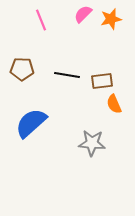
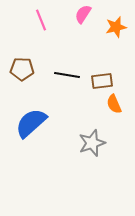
pink semicircle: rotated 12 degrees counterclockwise
orange star: moved 5 px right, 8 px down
gray star: rotated 24 degrees counterclockwise
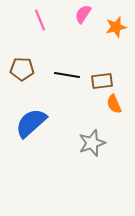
pink line: moved 1 px left
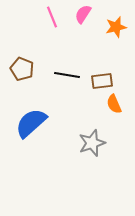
pink line: moved 12 px right, 3 px up
brown pentagon: rotated 20 degrees clockwise
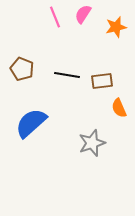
pink line: moved 3 px right
orange semicircle: moved 5 px right, 4 px down
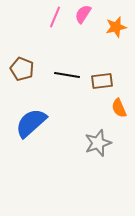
pink line: rotated 45 degrees clockwise
gray star: moved 6 px right
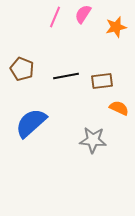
black line: moved 1 px left, 1 px down; rotated 20 degrees counterclockwise
orange semicircle: rotated 138 degrees clockwise
gray star: moved 5 px left, 3 px up; rotated 24 degrees clockwise
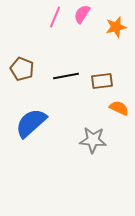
pink semicircle: moved 1 px left
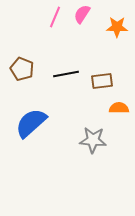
orange star: moved 1 px right; rotated 15 degrees clockwise
black line: moved 2 px up
orange semicircle: rotated 24 degrees counterclockwise
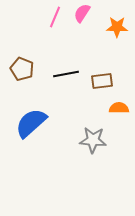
pink semicircle: moved 1 px up
